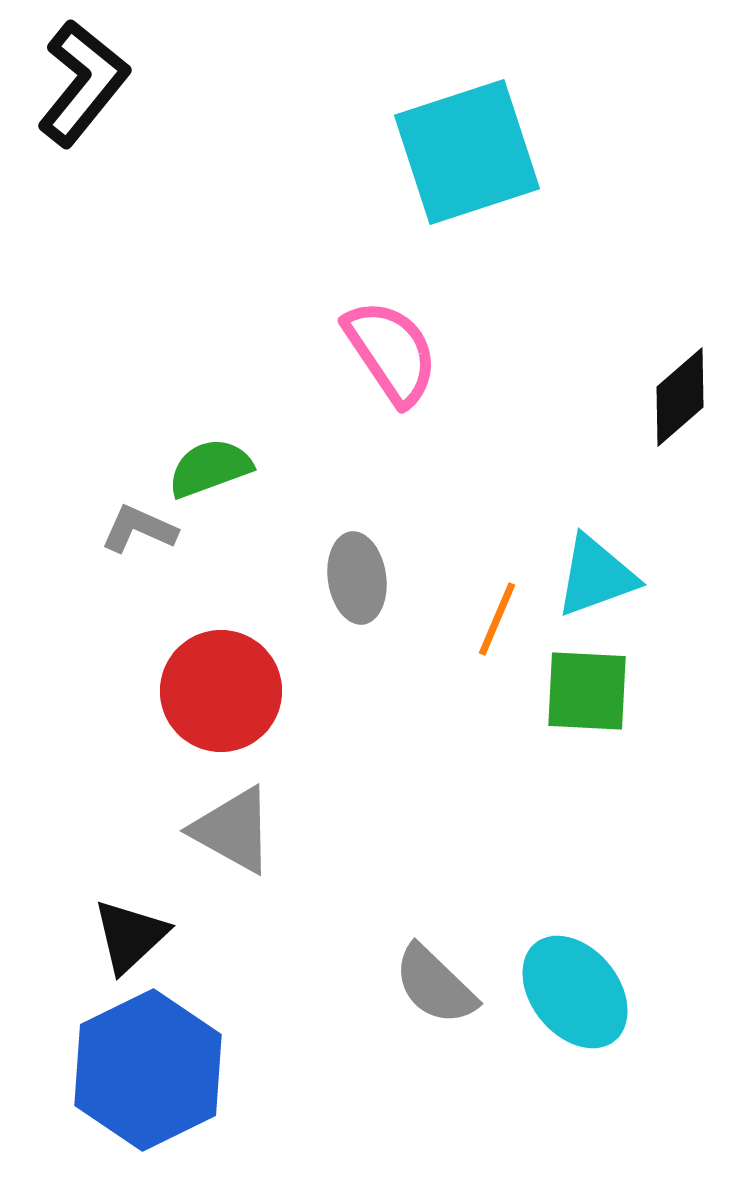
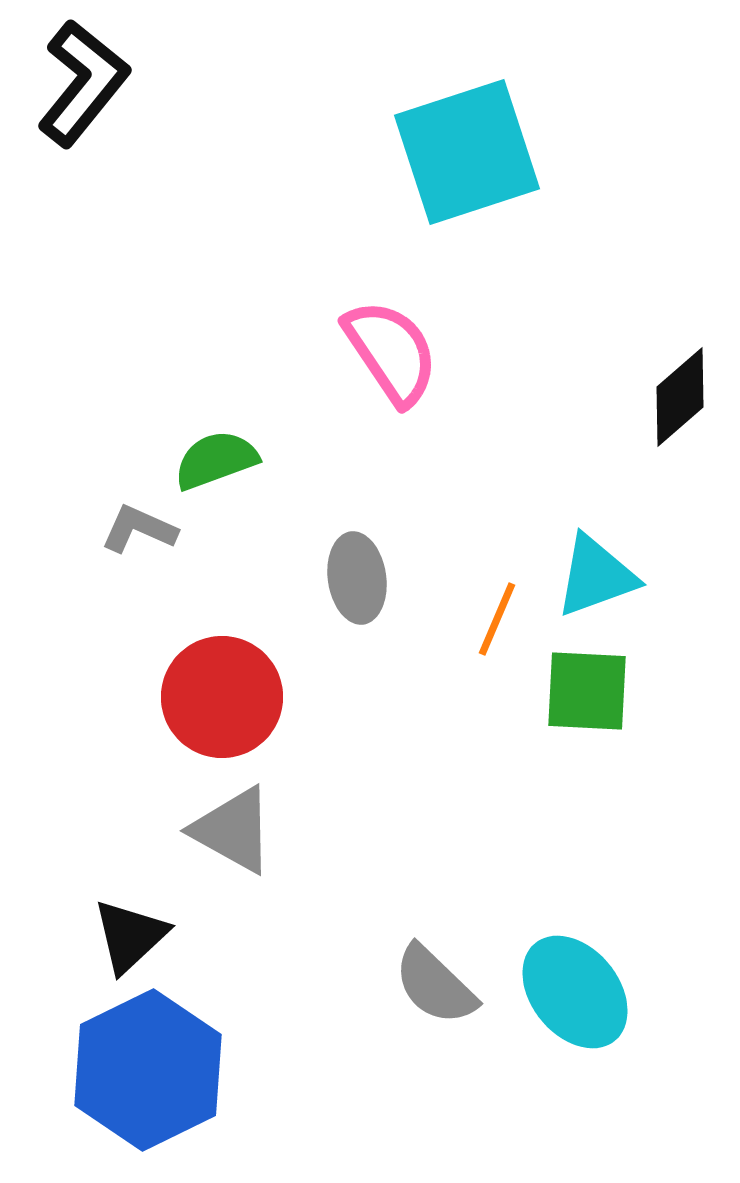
green semicircle: moved 6 px right, 8 px up
red circle: moved 1 px right, 6 px down
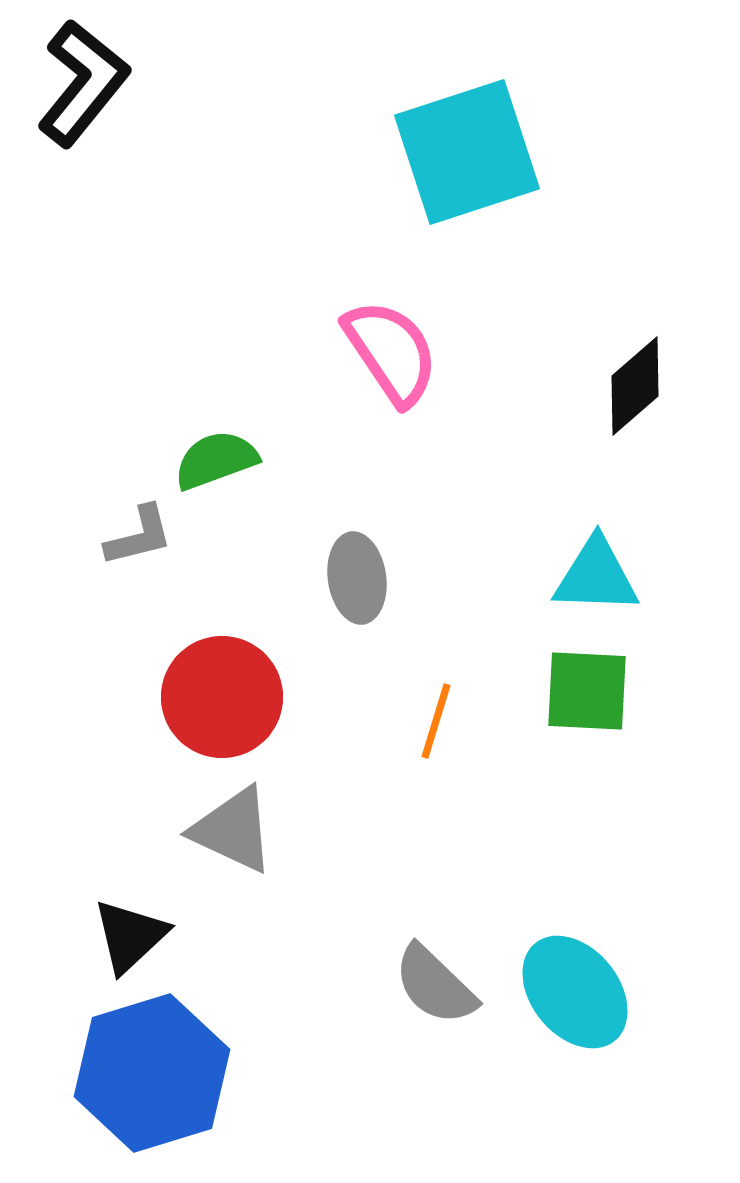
black diamond: moved 45 px left, 11 px up
gray L-shape: moved 7 px down; rotated 142 degrees clockwise
cyan triangle: rotated 22 degrees clockwise
orange line: moved 61 px left, 102 px down; rotated 6 degrees counterclockwise
gray triangle: rotated 4 degrees counterclockwise
blue hexagon: moved 4 px right, 3 px down; rotated 9 degrees clockwise
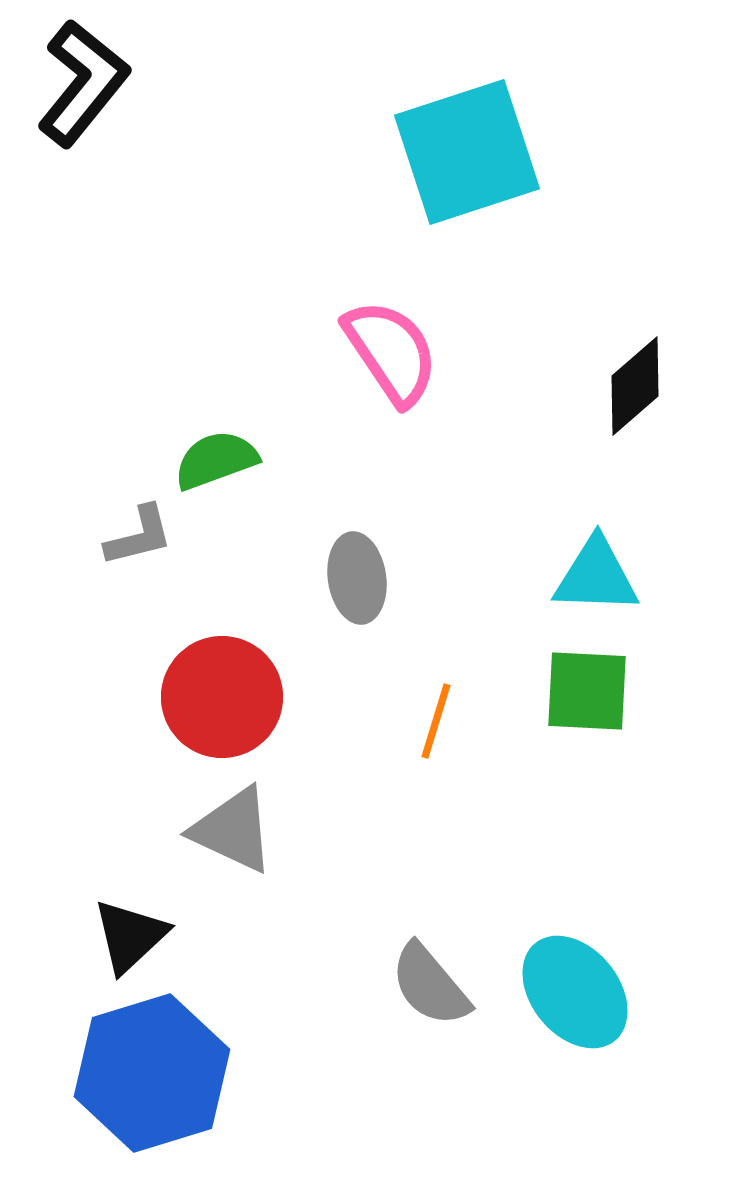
gray semicircle: moved 5 px left; rotated 6 degrees clockwise
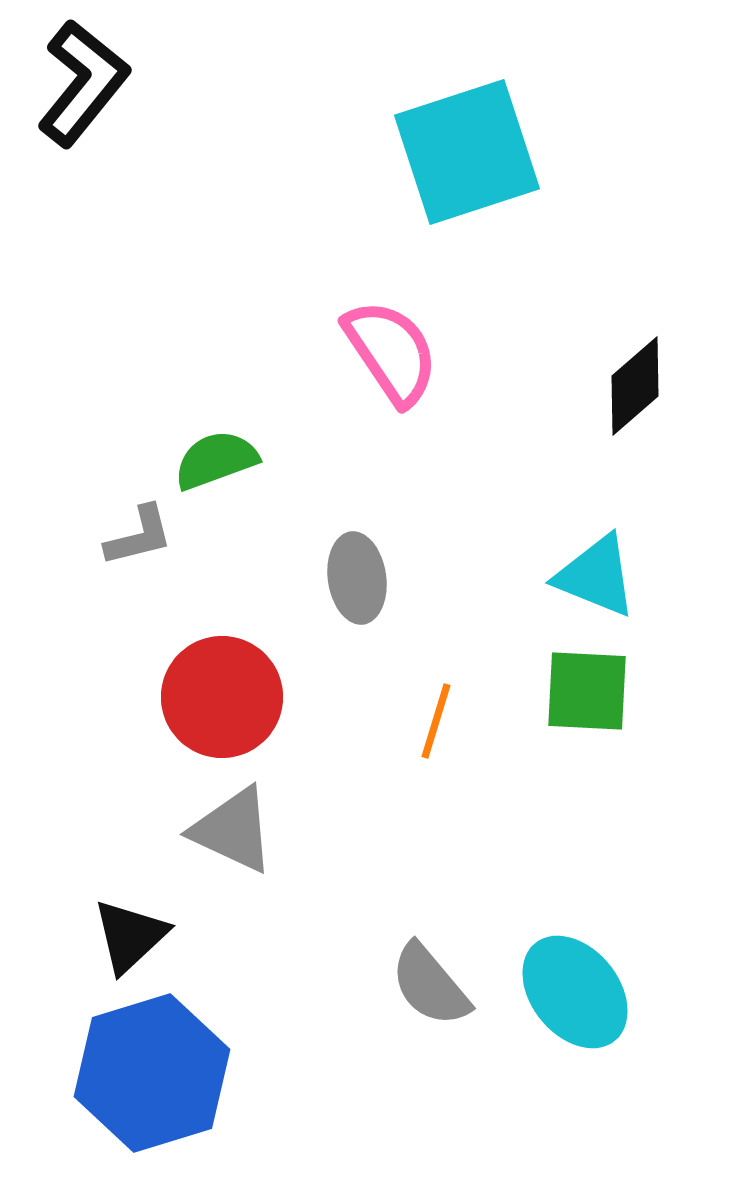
cyan triangle: rotated 20 degrees clockwise
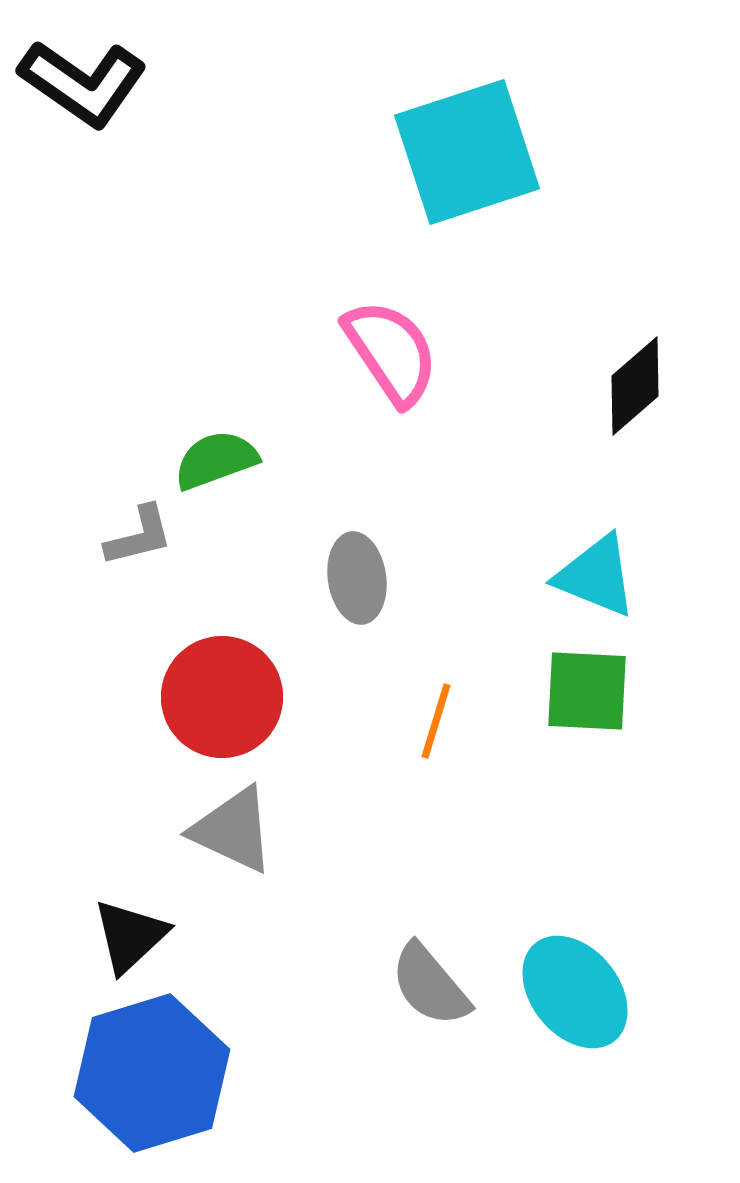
black L-shape: rotated 86 degrees clockwise
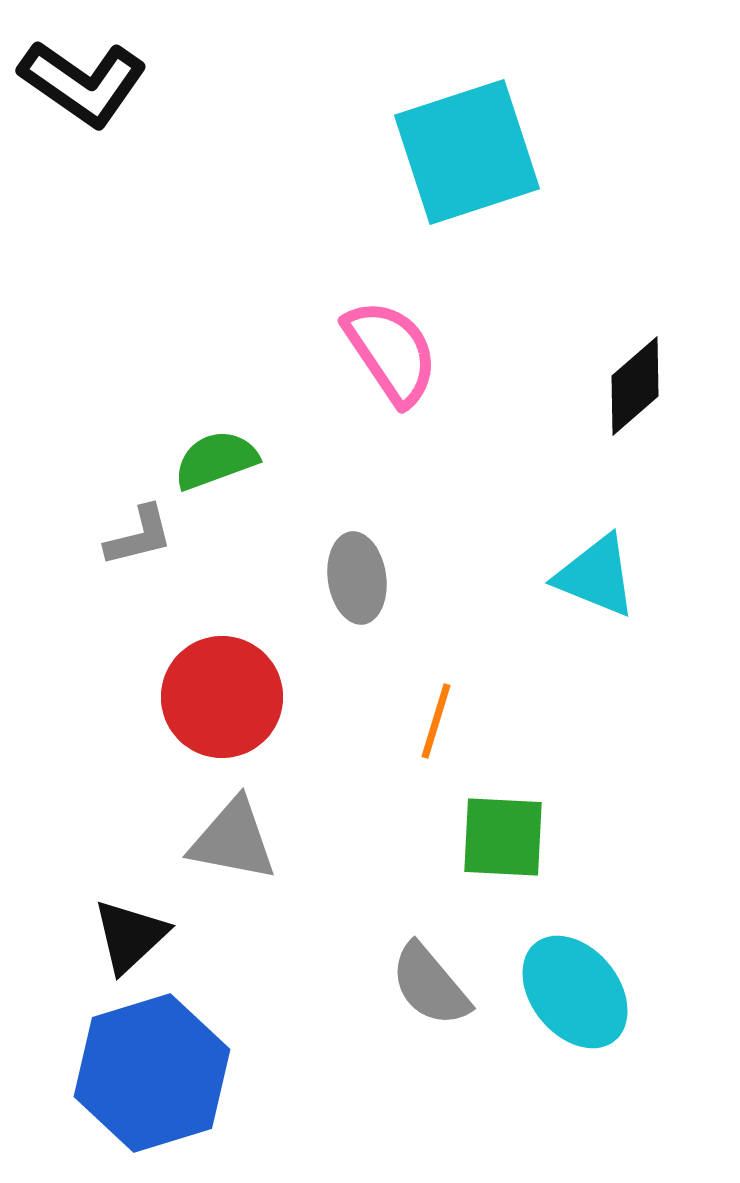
green square: moved 84 px left, 146 px down
gray triangle: moved 10 px down; rotated 14 degrees counterclockwise
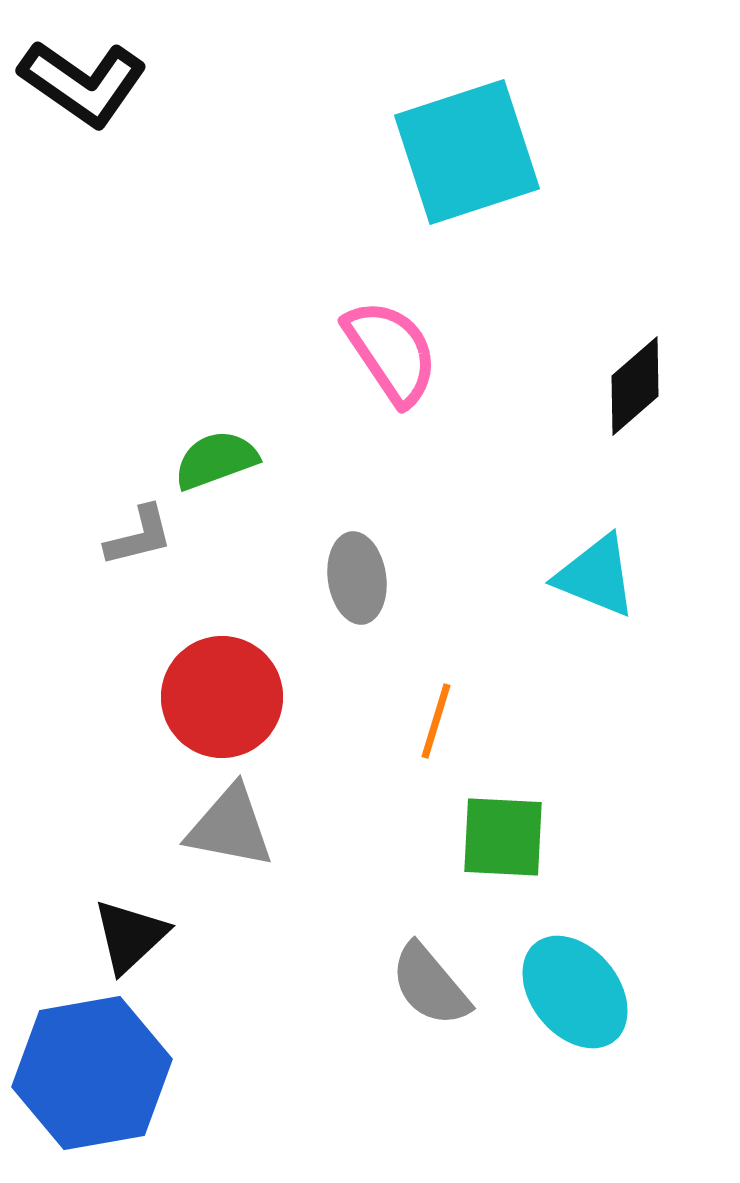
gray triangle: moved 3 px left, 13 px up
blue hexagon: moved 60 px left; rotated 7 degrees clockwise
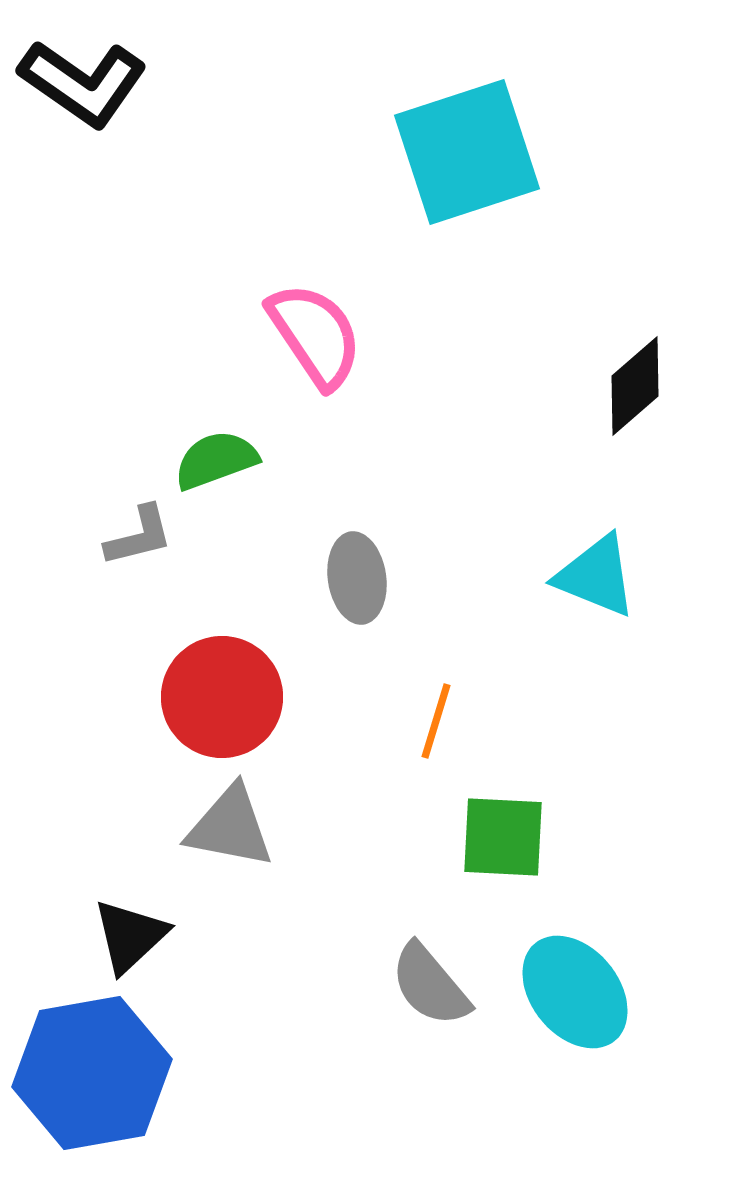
pink semicircle: moved 76 px left, 17 px up
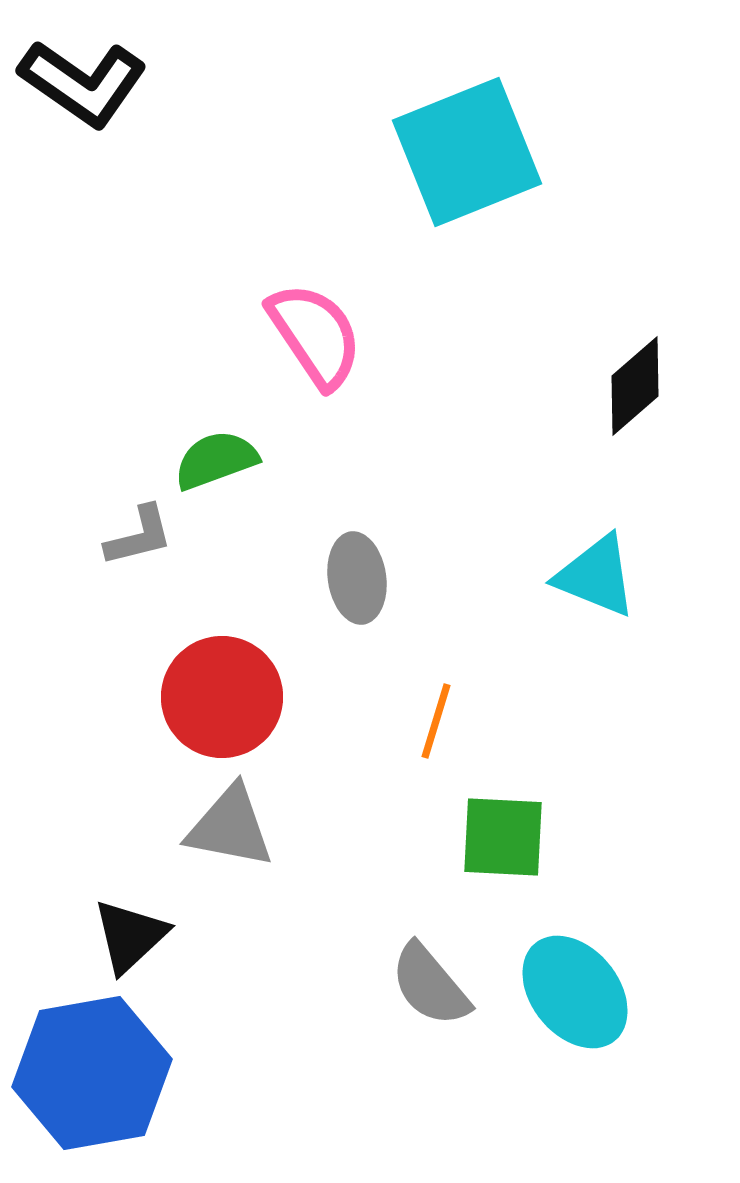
cyan square: rotated 4 degrees counterclockwise
